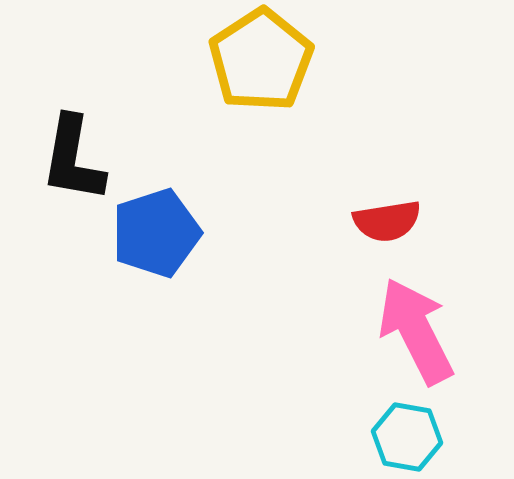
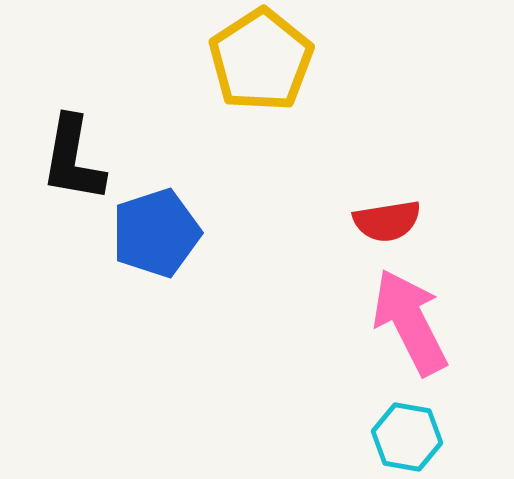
pink arrow: moved 6 px left, 9 px up
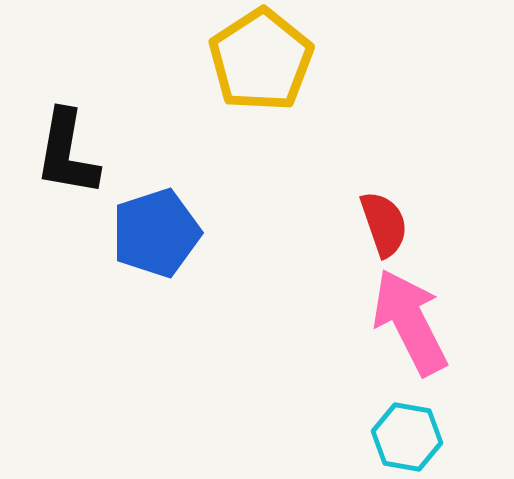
black L-shape: moved 6 px left, 6 px up
red semicircle: moved 3 px left, 3 px down; rotated 100 degrees counterclockwise
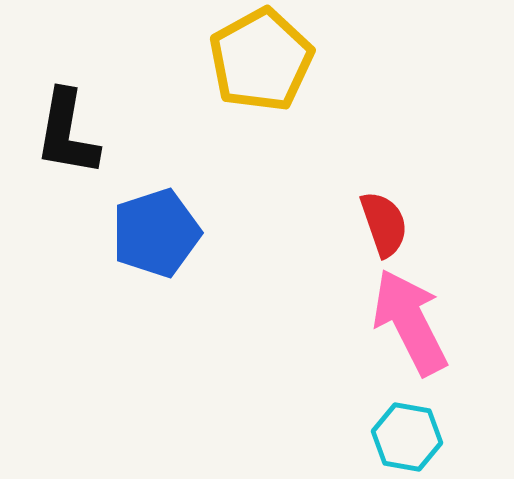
yellow pentagon: rotated 4 degrees clockwise
black L-shape: moved 20 px up
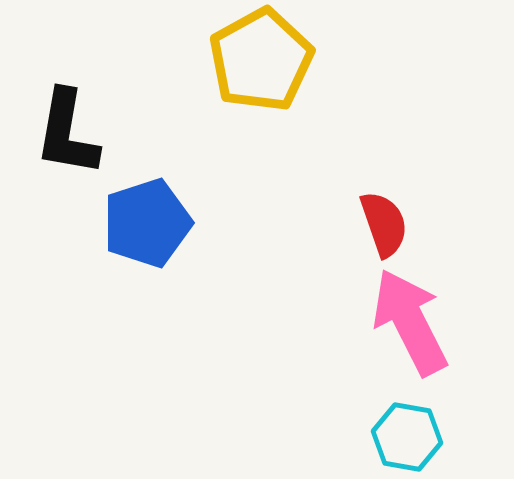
blue pentagon: moved 9 px left, 10 px up
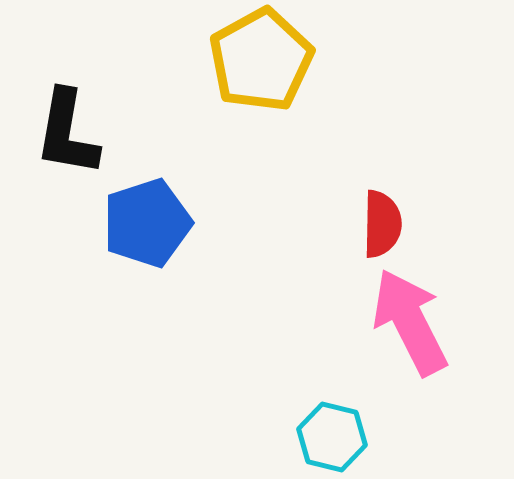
red semicircle: moved 2 px left; rotated 20 degrees clockwise
cyan hexagon: moved 75 px left; rotated 4 degrees clockwise
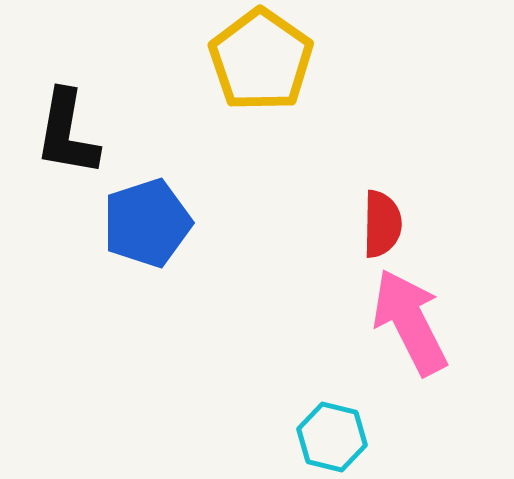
yellow pentagon: rotated 8 degrees counterclockwise
